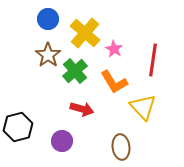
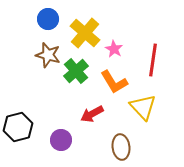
brown star: rotated 20 degrees counterclockwise
green cross: moved 1 px right
red arrow: moved 10 px right, 5 px down; rotated 135 degrees clockwise
purple circle: moved 1 px left, 1 px up
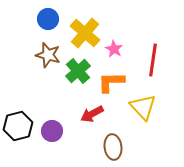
green cross: moved 2 px right
orange L-shape: moved 3 px left; rotated 120 degrees clockwise
black hexagon: moved 1 px up
purple circle: moved 9 px left, 9 px up
brown ellipse: moved 8 px left
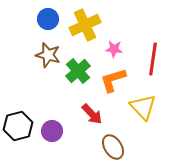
yellow cross: moved 8 px up; rotated 24 degrees clockwise
pink star: rotated 24 degrees counterclockwise
red line: moved 1 px up
orange L-shape: moved 2 px right, 2 px up; rotated 16 degrees counterclockwise
red arrow: rotated 105 degrees counterclockwise
brown ellipse: rotated 25 degrees counterclockwise
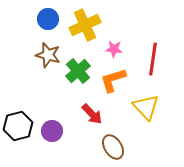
yellow triangle: moved 3 px right
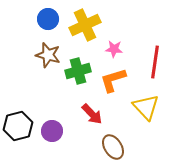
red line: moved 2 px right, 3 px down
green cross: rotated 25 degrees clockwise
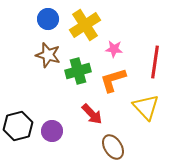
yellow cross: rotated 8 degrees counterclockwise
